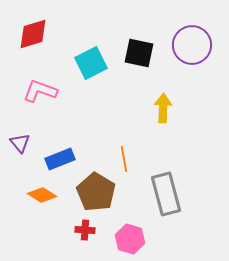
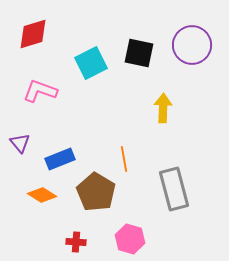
gray rectangle: moved 8 px right, 5 px up
red cross: moved 9 px left, 12 px down
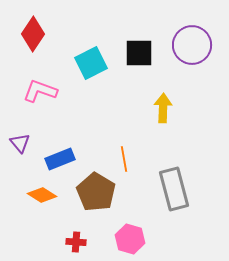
red diamond: rotated 40 degrees counterclockwise
black square: rotated 12 degrees counterclockwise
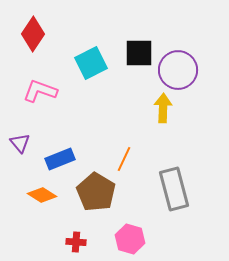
purple circle: moved 14 px left, 25 px down
orange line: rotated 35 degrees clockwise
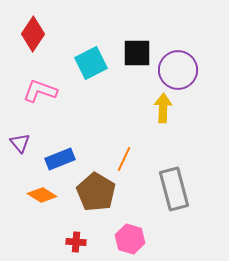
black square: moved 2 px left
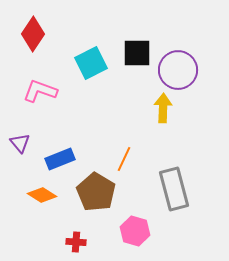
pink hexagon: moved 5 px right, 8 px up
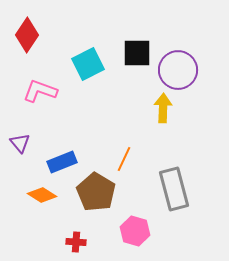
red diamond: moved 6 px left, 1 px down
cyan square: moved 3 px left, 1 px down
blue rectangle: moved 2 px right, 3 px down
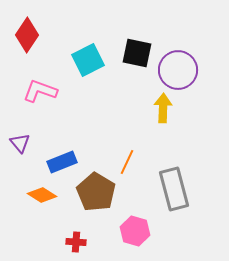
black square: rotated 12 degrees clockwise
cyan square: moved 4 px up
orange line: moved 3 px right, 3 px down
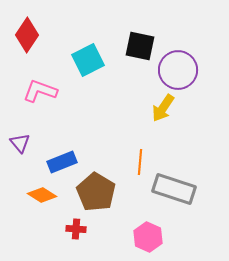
black square: moved 3 px right, 7 px up
yellow arrow: rotated 148 degrees counterclockwise
orange line: moved 13 px right; rotated 20 degrees counterclockwise
gray rectangle: rotated 57 degrees counterclockwise
pink hexagon: moved 13 px right, 6 px down; rotated 8 degrees clockwise
red cross: moved 13 px up
